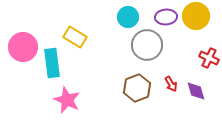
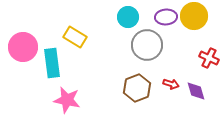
yellow circle: moved 2 px left
red arrow: rotated 42 degrees counterclockwise
pink star: rotated 12 degrees counterclockwise
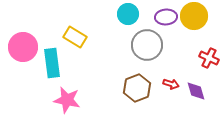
cyan circle: moved 3 px up
